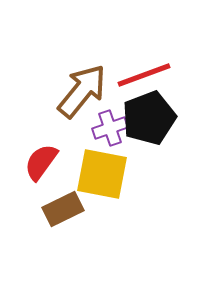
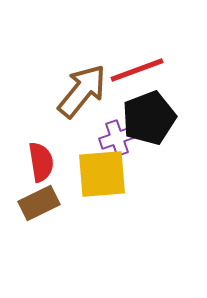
red line: moved 7 px left, 5 px up
purple cross: moved 7 px right, 10 px down
red semicircle: rotated 135 degrees clockwise
yellow square: rotated 16 degrees counterclockwise
brown rectangle: moved 24 px left, 6 px up
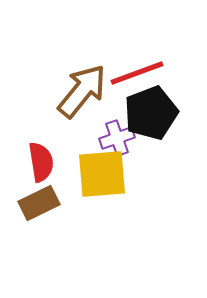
red line: moved 3 px down
black pentagon: moved 2 px right, 5 px up
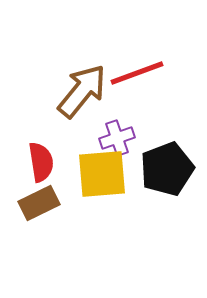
black pentagon: moved 16 px right, 56 px down
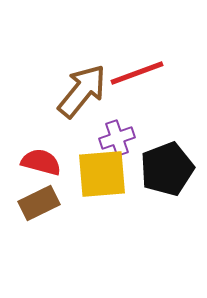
red semicircle: rotated 66 degrees counterclockwise
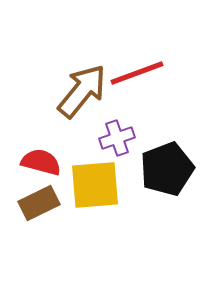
yellow square: moved 7 px left, 11 px down
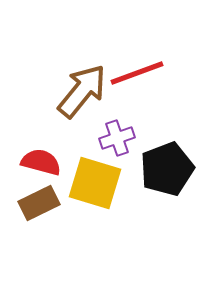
yellow square: moved 2 px up; rotated 22 degrees clockwise
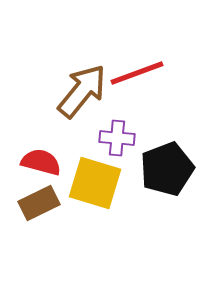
purple cross: rotated 24 degrees clockwise
